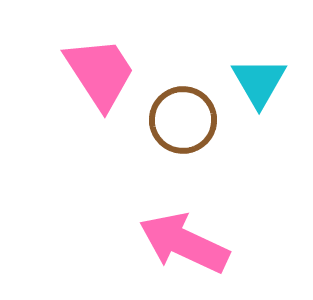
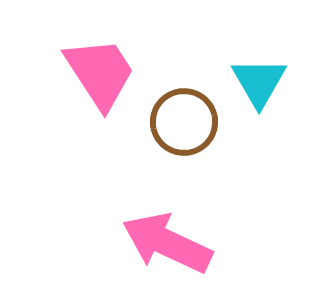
brown circle: moved 1 px right, 2 px down
pink arrow: moved 17 px left
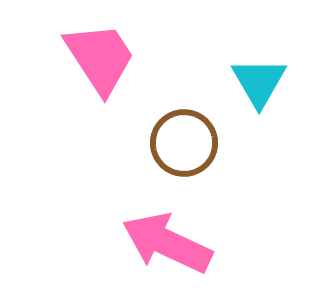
pink trapezoid: moved 15 px up
brown circle: moved 21 px down
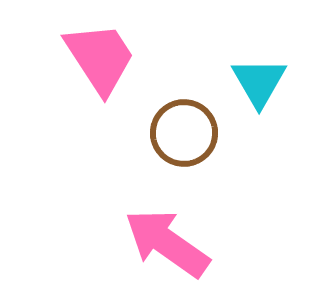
brown circle: moved 10 px up
pink arrow: rotated 10 degrees clockwise
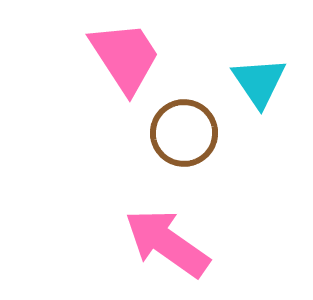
pink trapezoid: moved 25 px right, 1 px up
cyan triangle: rotated 4 degrees counterclockwise
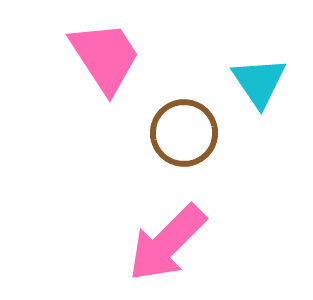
pink trapezoid: moved 20 px left
pink arrow: rotated 80 degrees counterclockwise
